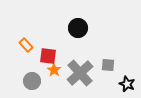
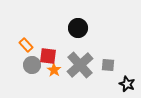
gray cross: moved 8 px up
gray circle: moved 16 px up
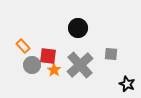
orange rectangle: moved 3 px left, 1 px down
gray square: moved 3 px right, 11 px up
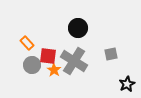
orange rectangle: moved 4 px right, 3 px up
gray square: rotated 16 degrees counterclockwise
gray cross: moved 6 px left, 4 px up; rotated 16 degrees counterclockwise
black star: rotated 21 degrees clockwise
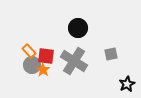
orange rectangle: moved 2 px right, 8 px down
red square: moved 2 px left
orange star: moved 11 px left
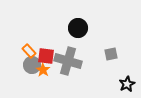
gray cross: moved 6 px left; rotated 16 degrees counterclockwise
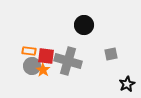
black circle: moved 6 px right, 3 px up
orange rectangle: rotated 40 degrees counterclockwise
gray circle: moved 1 px down
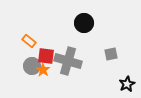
black circle: moved 2 px up
orange rectangle: moved 10 px up; rotated 32 degrees clockwise
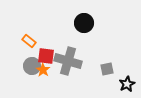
gray square: moved 4 px left, 15 px down
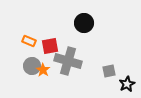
orange rectangle: rotated 16 degrees counterclockwise
red square: moved 4 px right, 10 px up; rotated 18 degrees counterclockwise
gray square: moved 2 px right, 2 px down
